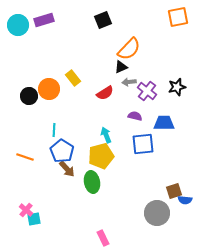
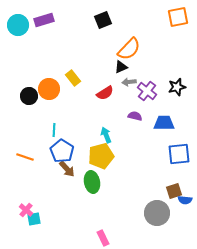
blue square: moved 36 px right, 10 px down
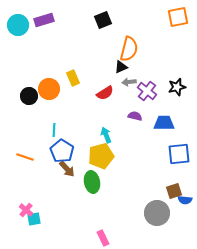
orange semicircle: rotated 30 degrees counterclockwise
yellow rectangle: rotated 14 degrees clockwise
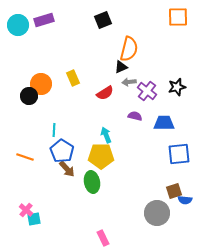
orange square: rotated 10 degrees clockwise
orange circle: moved 8 px left, 5 px up
yellow pentagon: rotated 15 degrees clockwise
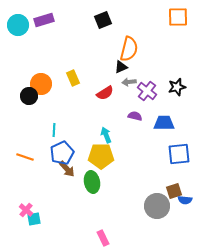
blue pentagon: moved 2 px down; rotated 15 degrees clockwise
gray circle: moved 7 px up
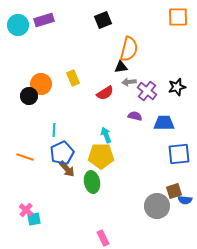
black triangle: rotated 16 degrees clockwise
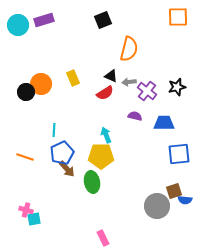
black triangle: moved 10 px left, 9 px down; rotated 32 degrees clockwise
black circle: moved 3 px left, 4 px up
pink cross: rotated 24 degrees counterclockwise
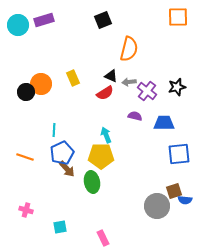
cyan square: moved 26 px right, 8 px down
